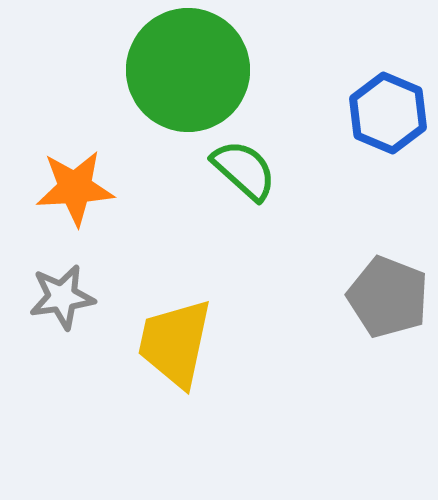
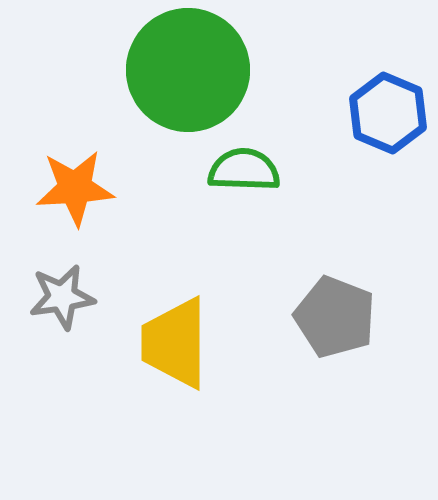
green semicircle: rotated 40 degrees counterclockwise
gray pentagon: moved 53 px left, 20 px down
yellow trapezoid: rotated 12 degrees counterclockwise
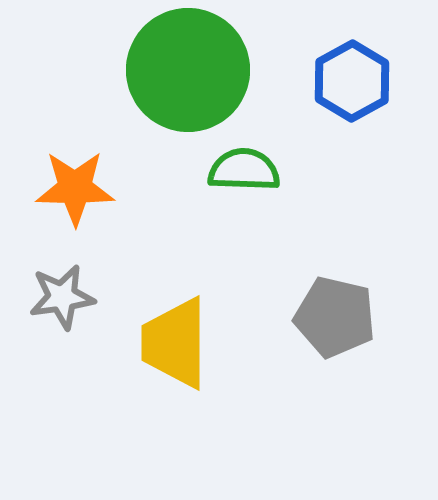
blue hexagon: moved 36 px left, 32 px up; rotated 8 degrees clockwise
orange star: rotated 4 degrees clockwise
gray pentagon: rotated 8 degrees counterclockwise
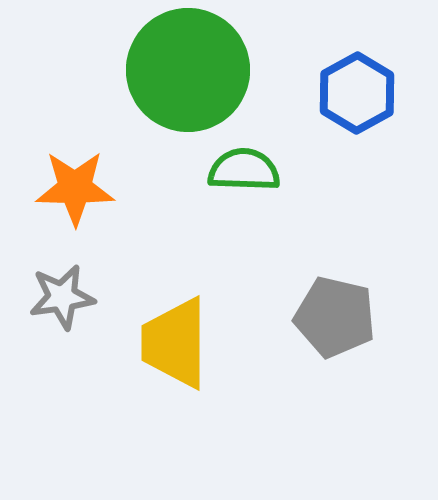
blue hexagon: moved 5 px right, 12 px down
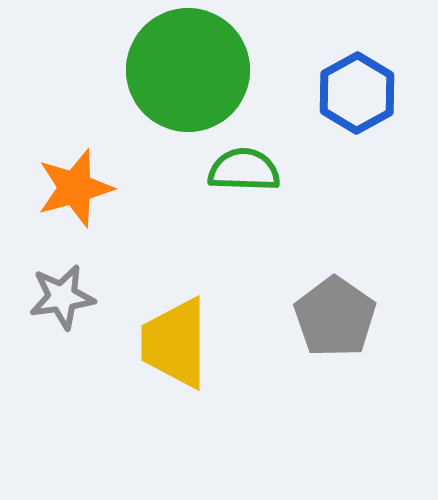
orange star: rotated 16 degrees counterclockwise
gray pentagon: rotated 22 degrees clockwise
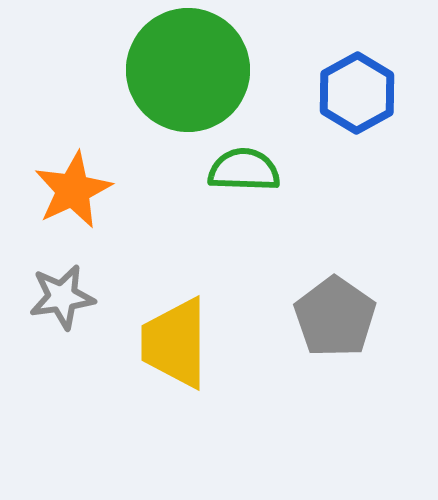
orange star: moved 2 px left, 2 px down; rotated 10 degrees counterclockwise
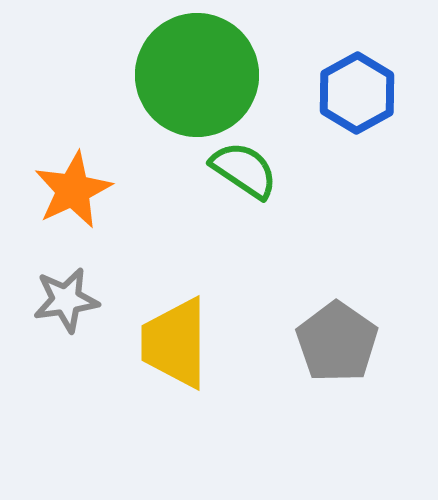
green circle: moved 9 px right, 5 px down
green semicircle: rotated 32 degrees clockwise
gray star: moved 4 px right, 3 px down
gray pentagon: moved 2 px right, 25 px down
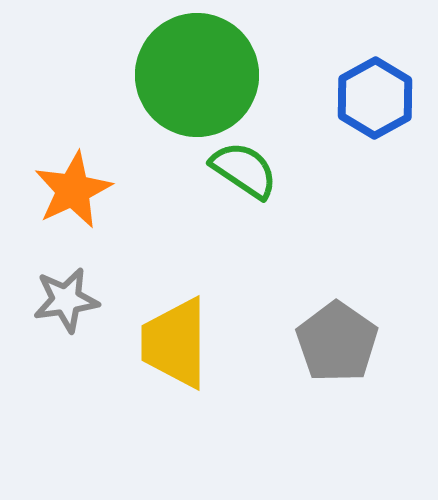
blue hexagon: moved 18 px right, 5 px down
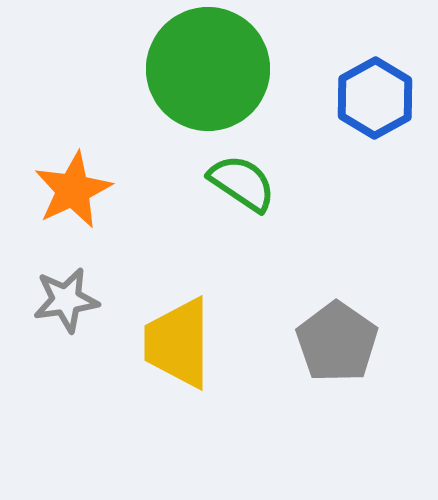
green circle: moved 11 px right, 6 px up
green semicircle: moved 2 px left, 13 px down
yellow trapezoid: moved 3 px right
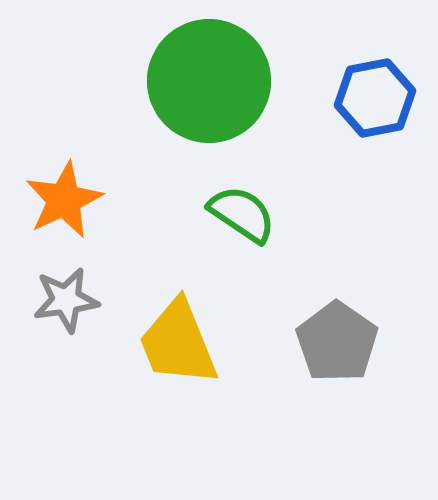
green circle: moved 1 px right, 12 px down
blue hexagon: rotated 18 degrees clockwise
green semicircle: moved 31 px down
orange star: moved 9 px left, 10 px down
yellow trapezoid: rotated 22 degrees counterclockwise
